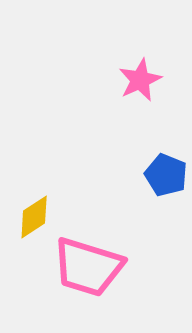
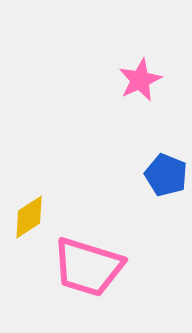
yellow diamond: moved 5 px left
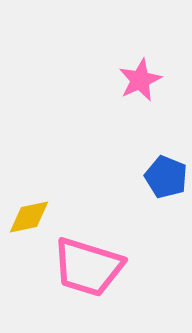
blue pentagon: moved 2 px down
yellow diamond: rotated 21 degrees clockwise
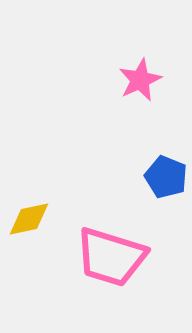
yellow diamond: moved 2 px down
pink trapezoid: moved 23 px right, 10 px up
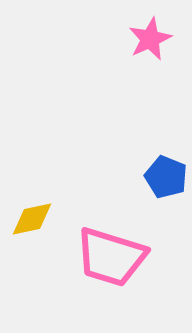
pink star: moved 10 px right, 41 px up
yellow diamond: moved 3 px right
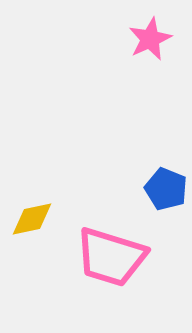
blue pentagon: moved 12 px down
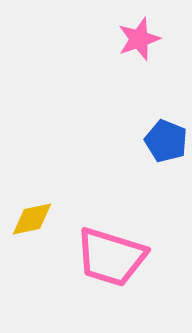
pink star: moved 11 px left; rotated 6 degrees clockwise
blue pentagon: moved 48 px up
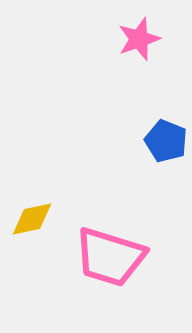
pink trapezoid: moved 1 px left
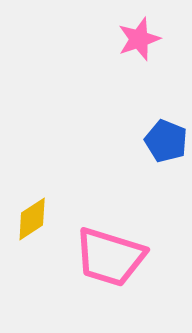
yellow diamond: rotated 21 degrees counterclockwise
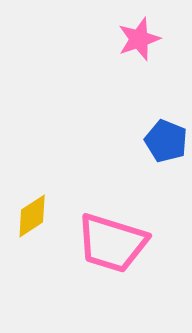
yellow diamond: moved 3 px up
pink trapezoid: moved 2 px right, 14 px up
